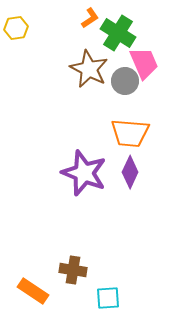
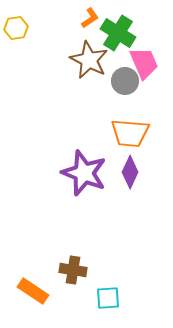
brown star: moved 9 px up
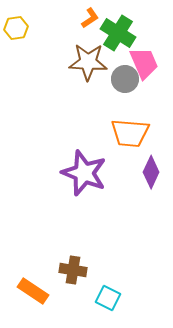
brown star: moved 1 px left, 2 px down; rotated 24 degrees counterclockwise
gray circle: moved 2 px up
purple diamond: moved 21 px right
cyan square: rotated 30 degrees clockwise
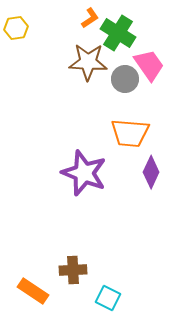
pink trapezoid: moved 5 px right, 2 px down; rotated 12 degrees counterclockwise
brown cross: rotated 12 degrees counterclockwise
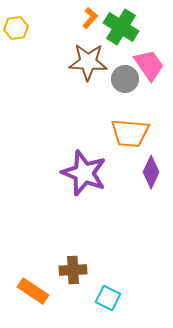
orange L-shape: rotated 15 degrees counterclockwise
green cross: moved 3 px right, 6 px up
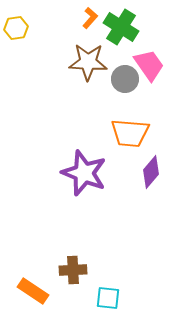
purple diamond: rotated 16 degrees clockwise
cyan square: rotated 20 degrees counterclockwise
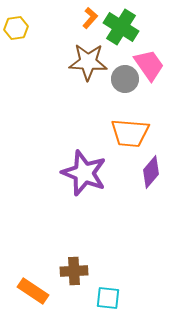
brown cross: moved 1 px right, 1 px down
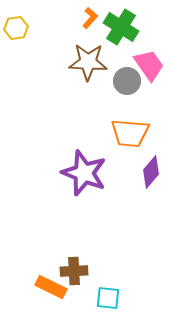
gray circle: moved 2 px right, 2 px down
orange rectangle: moved 18 px right, 4 px up; rotated 8 degrees counterclockwise
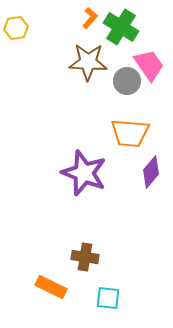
brown cross: moved 11 px right, 14 px up; rotated 12 degrees clockwise
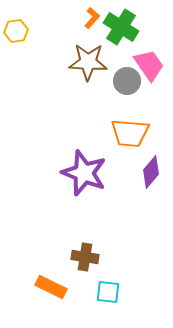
orange L-shape: moved 2 px right
yellow hexagon: moved 3 px down
cyan square: moved 6 px up
